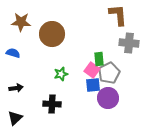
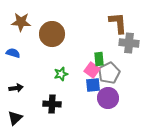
brown L-shape: moved 8 px down
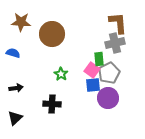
gray cross: moved 14 px left; rotated 18 degrees counterclockwise
green star: rotated 24 degrees counterclockwise
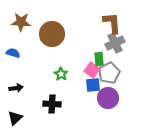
brown L-shape: moved 6 px left
gray cross: rotated 12 degrees counterclockwise
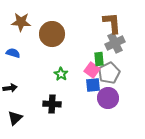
black arrow: moved 6 px left
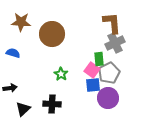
black triangle: moved 8 px right, 9 px up
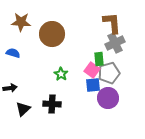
gray pentagon: rotated 10 degrees clockwise
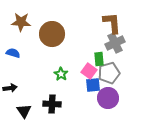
pink square: moved 3 px left, 1 px down
black triangle: moved 1 px right, 2 px down; rotated 21 degrees counterclockwise
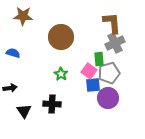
brown star: moved 2 px right, 6 px up
brown circle: moved 9 px right, 3 px down
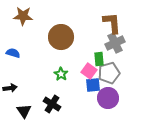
black cross: rotated 30 degrees clockwise
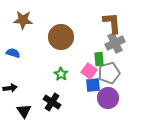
brown star: moved 4 px down
black cross: moved 2 px up
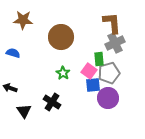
green star: moved 2 px right, 1 px up
black arrow: rotated 152 degrees counterclockwise
